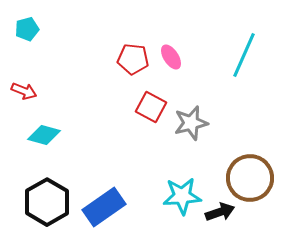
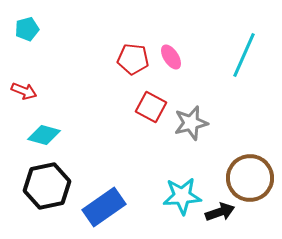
black hexagon: moved 16 px up; rotated 18 degrees clockwise
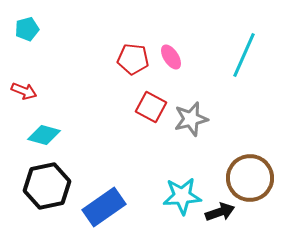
gray star: moved 4 px up
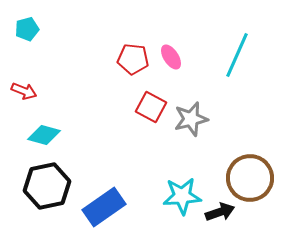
cyan line: moved 7 px left
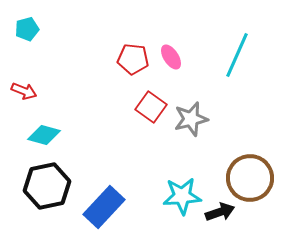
red square: rotated 8 degrees clockwise
blue rectangle: rotated 12 degrees counterclockwise
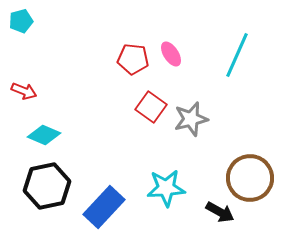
cyan pentagon: moved 6 px left, 8 px up
pink ellipse: moved 3 px up
cyan diamond: rotated 8 degrees clockwise
cyan star: moved 16 px left, 8 px up
black arrow: rotated 48 degrees clockwise
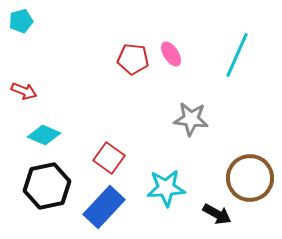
red square: moved 42 px left, 51 px down
gray star: rotated 20 degrees clockwise
black arrow: moved 3 px left, 2 px down
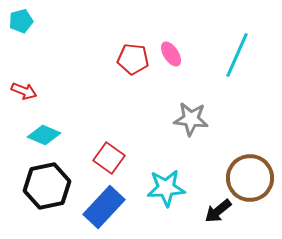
black arrow: moved 1 px right, 3 px up; rotated 112 degrees clockwise
